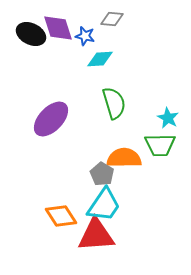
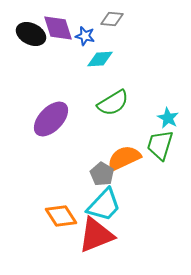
green semicircle: moved 1 px left; rotated 76 degrees clockwise
green trapezoid: rotated 108 degrees clockwise
orange semicircle: rotated 24 degrees counterclockwise
cyan trapezoid: rotated 9 degrees clockwise
red triangle: rotated 18 degrees counterclockwise
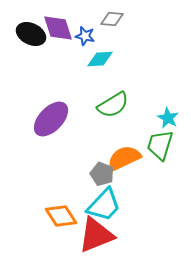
green semicircle: moved 2 px down
gray pentagon: rotated 10 degrees counterclockwise
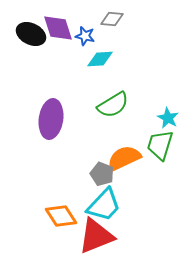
purple ellipse: rotated 36 degrees counterclockwise
red triangle: moved 1 px down
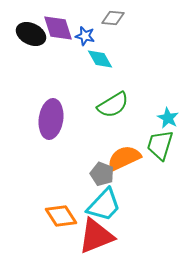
gray diamond: moved 1 px right, 1 px up
cyan diamond: rotated 64 degrees clockwise
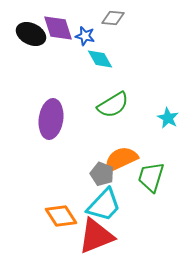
green trapezoid: moved 9 px left, 32 px down
orange semicircle: moved 3 px left, 1 px down
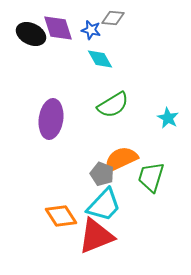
blue star: moved 6 px right, 6 px up
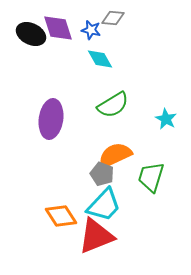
cyan star: moved 2 px left, 1 px down
orange semicircle: moved 6 px left, 4 px up
